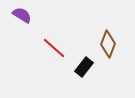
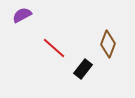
purple semicircle: rotated 60 degrees counterclockwise
black rectangle: moved 1 px left, 2 px down
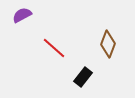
black rectangle: moved 8 px down
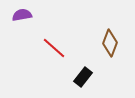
purple semicircle: rotated 18 degrees clockwise
brown diamond: moved 2 px right, 1 px up
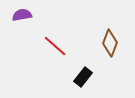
red line: moved 1 px right, 2 px up
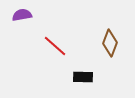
black rectangle: rotated 54 degrees clockwise
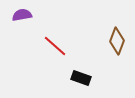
brown diamond: moved 7 px right, 2 px up
black rectangle: moved 2 px left, 1 px down; rotated 18 degrees clockwise
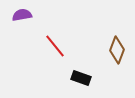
brown diamond: moved 9 px down
red line: rotated 10 degrees clockwise
